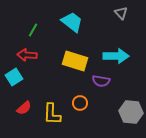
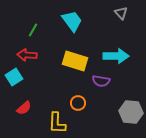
cyan trapezoid: moved 1 px up; rotated 15 degrees clockwise
orange circle: moved 2 px left
yellow L-shape: moved 5 px right, 9 px down
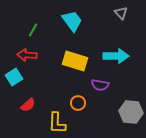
purple semicircle: moved 1 px left, 4 px down
red semicircle: moved 4 px right, 3 px up
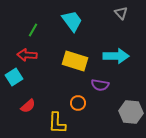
red semicircle: moved 1 px down
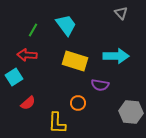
cyan trapezoid: moved 6 px left, 4 px down
red semicircle: moved 3 px up
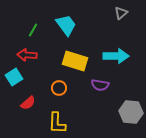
gray triangle: rotated 32 degrees clockwise
orange circle: moved 19 px left, 15 px up
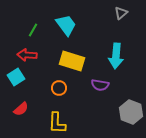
cyan arrow: rotated 95 degrees clockwise
yellow rectangle: moved 3 px left
cyan square: moved 2 px right
red semicircle: moved 7 px left, 6 px down
gray hexagon: rotated 15 degrees clockwise
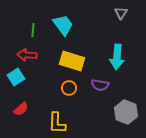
gray triangle: rotated 16 degrees counterclockwise
cyan trapezoid: moved 3 px left
green line: rotated 24 degrees counterclockwise
cyan arrow: moved 1 px right, 1 px down
orange circle: moved 10 px right
gray hexagon: moved 5 px left
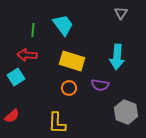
red semicircle: moved 9 px left, 7 px down
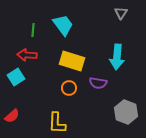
purple semicircle: moved 2 px left, 2 px up
